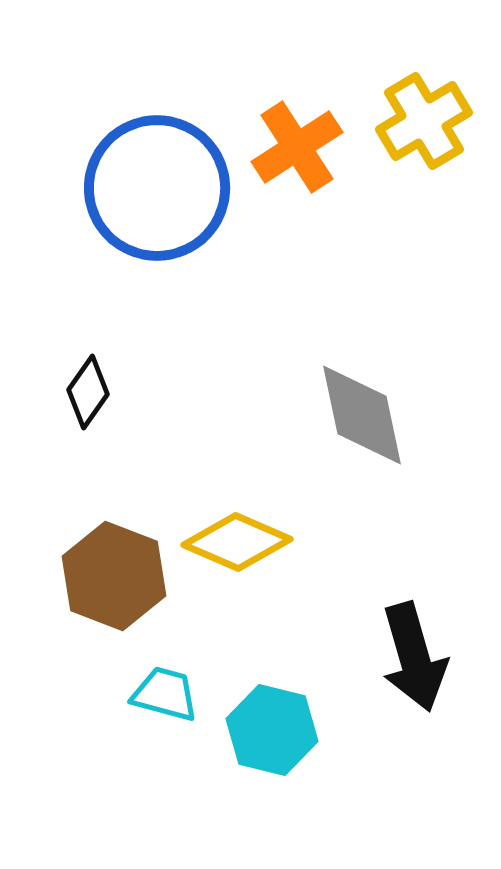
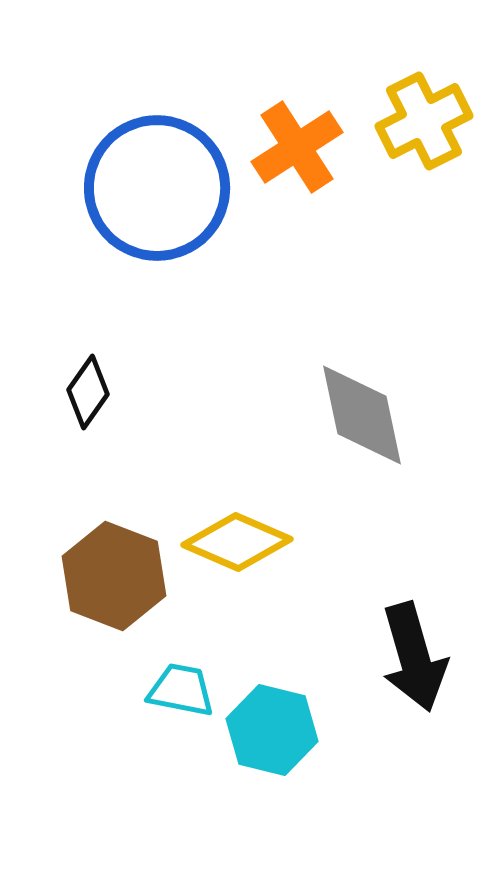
yellow cross: rotated 4 degrees clockwise
cyan trapezoid: moved 16 px right, 4 px up; rotated 4 degrees counterclockwise
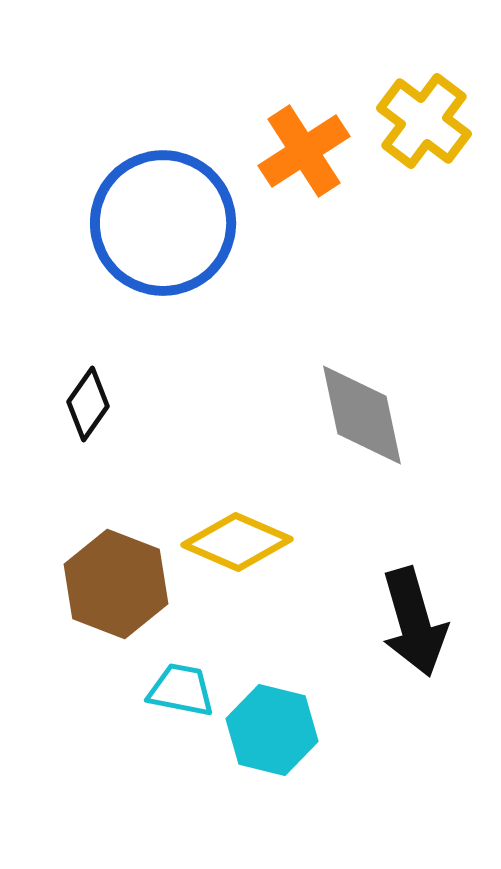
yellow cross: rotated 26 degrees counterclockwise
orange cross: moved 7 px right, 4 px down
blue circle: moved 6 px right, 35 px down
black diamond: moved 12 px down
brown hexagon: moved 2 px right, 8 px down
black arrow: moved 35 px up
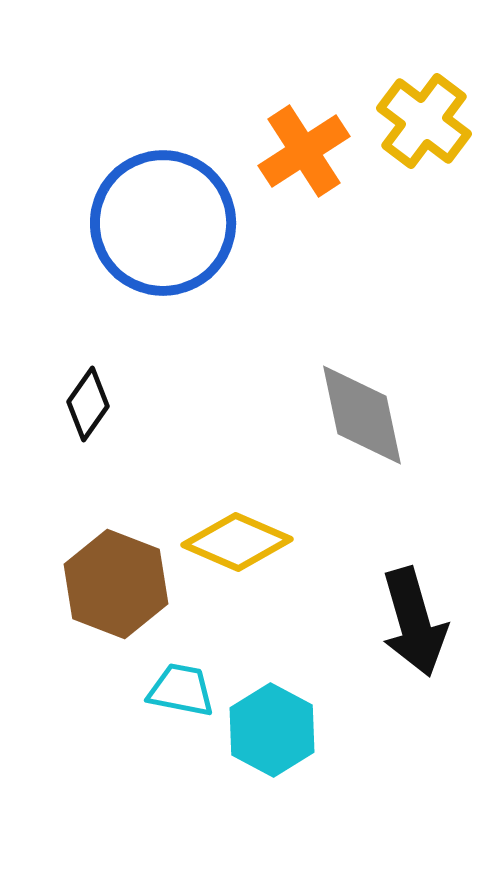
cyan hexagon: rotated 14 degrees clockwise
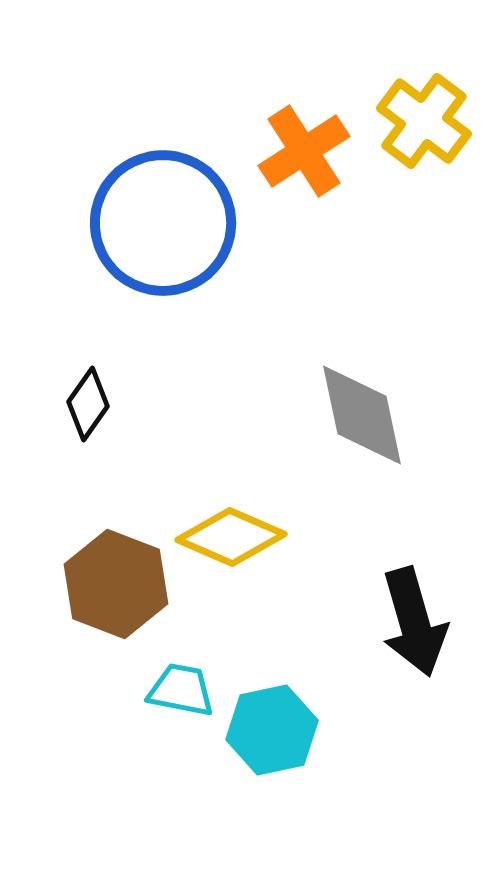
yellow diamond: moved 6 px left, 5 px up
cyan hexagon: rotated 20 degrees clockwise
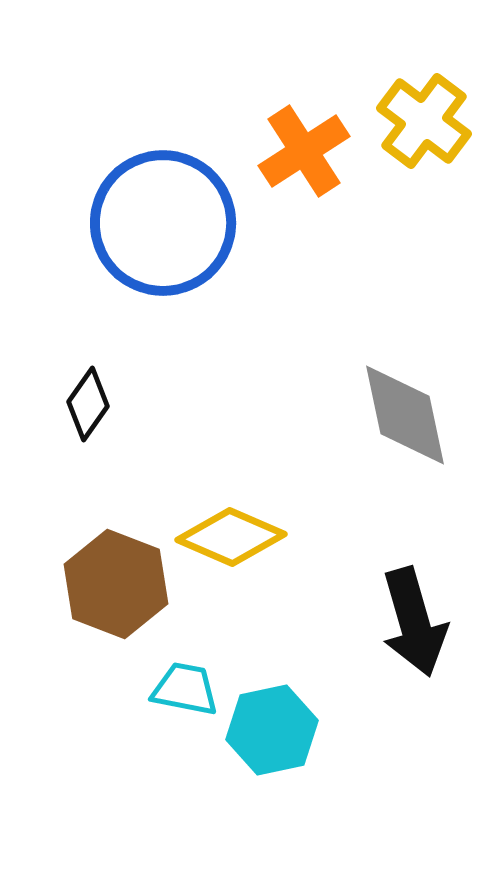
gray diamond: moved 43 px right
cyan trapezoid: moved 4 px right, 1 px up
